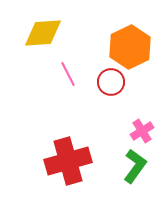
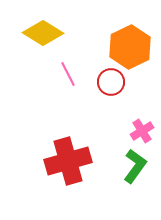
yellow diamond: rotated 36 degrees clockwise
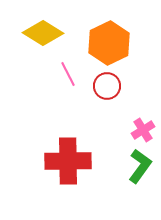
orange hexagon: moved 21 px left, 4 px up
red circle: moved 4 px left, 4 px down
pink cross: moved 1 px right, 1 px up
red cross: rotated 15 degrees clockwise
green L-shape: moved 5 px right
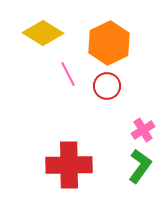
red cross: moved 1 px right, 4 px down
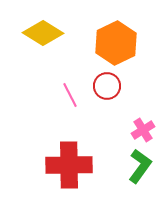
orange hexagon: moved 7 px right
pink line: moved 2 px right, 21 px down
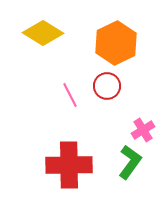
green L-shape: moved 10 px left, 4 px up
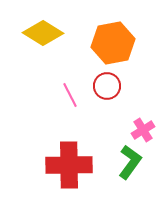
orange hexagon: moved 3 px left; rotated 15 degrees clockwise
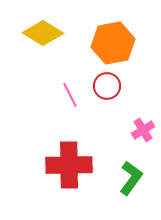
green L-shape: moved 1 px right, 16 px down
